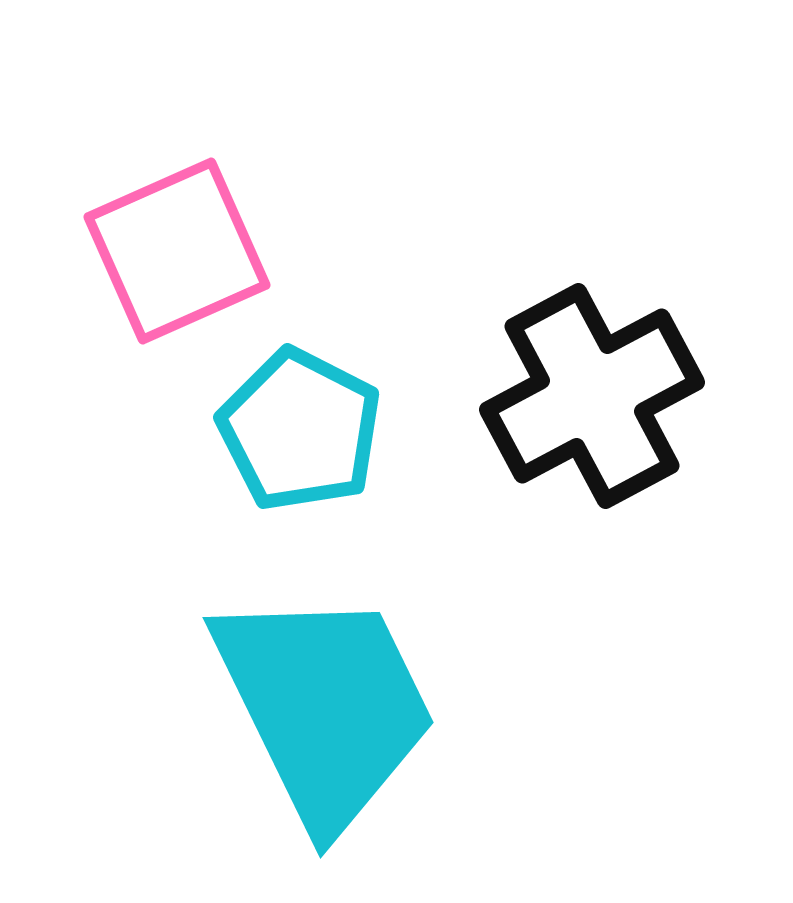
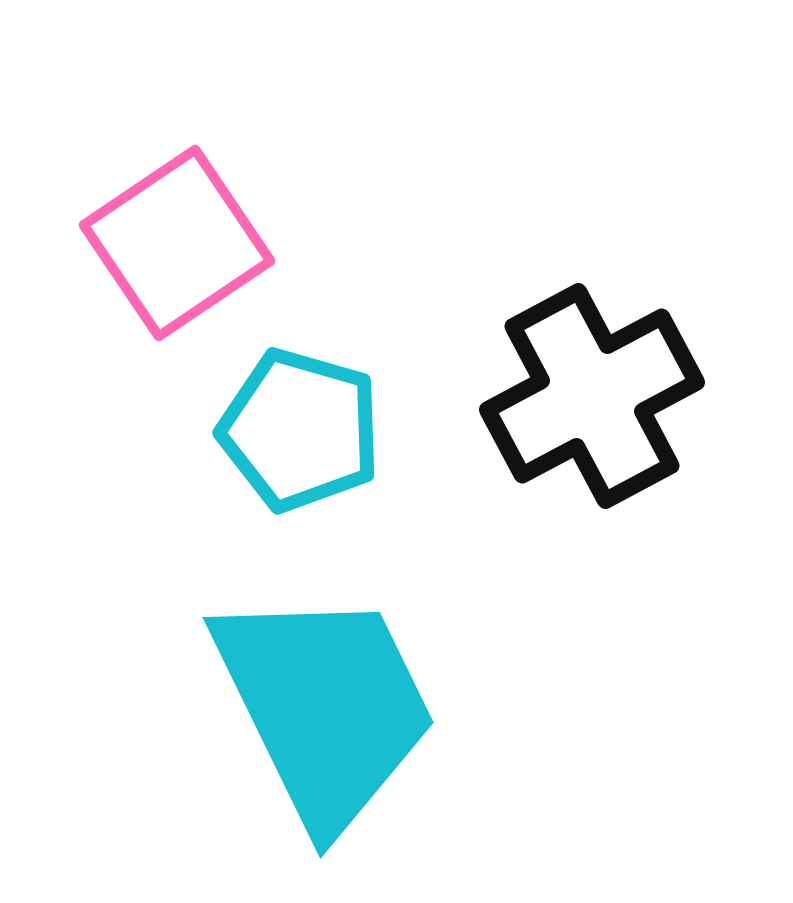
pink square: moved 8 px up; rotated 10 degrees counterclockwise
cyan pentagon: rotated 11 degrees counterclockwise
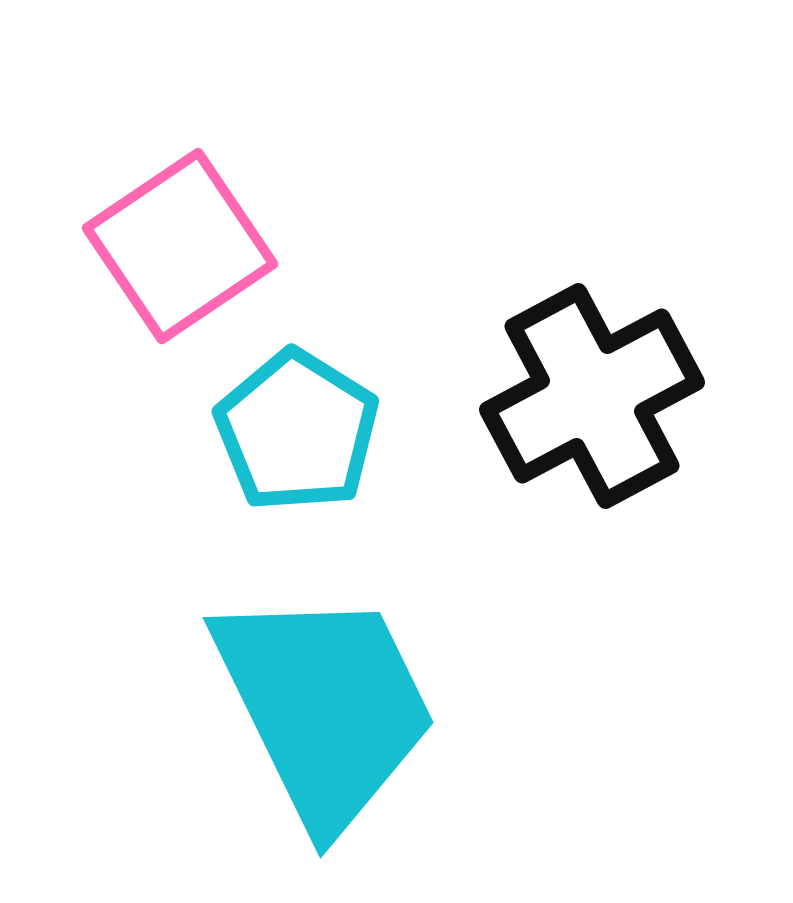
pink square: moved 3 px right, 3 px down
cyan pentagon: moved 3 px left, 1 px down; rotated 16 degrees clockwise
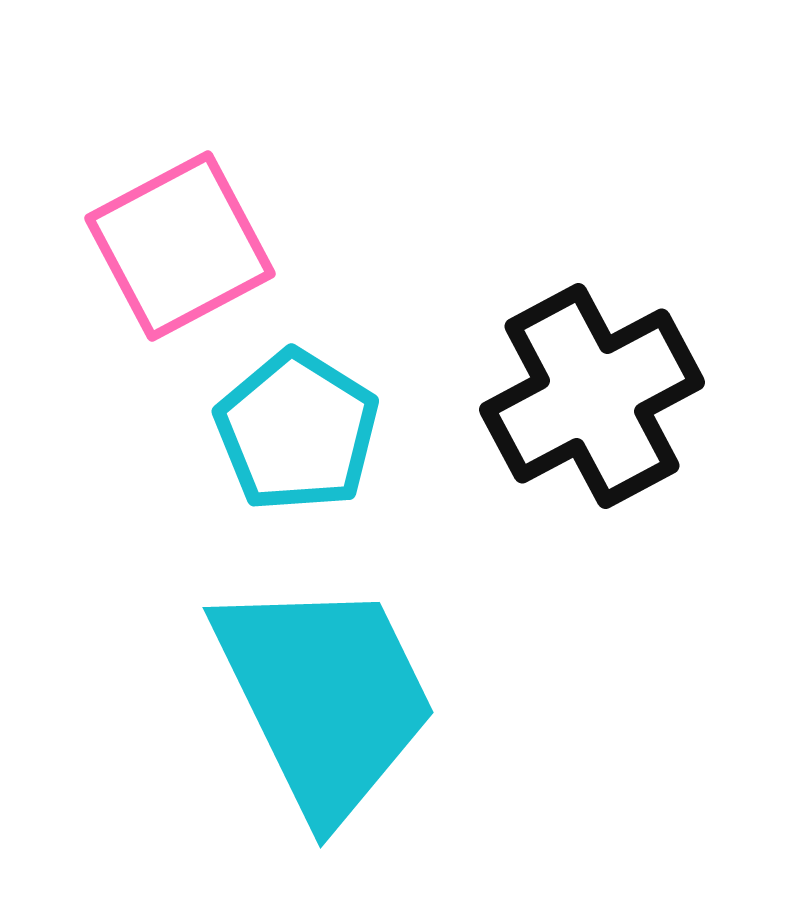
pink square: rotated 6 degrees clockwise
cyan trapezoid: moved 10 px up
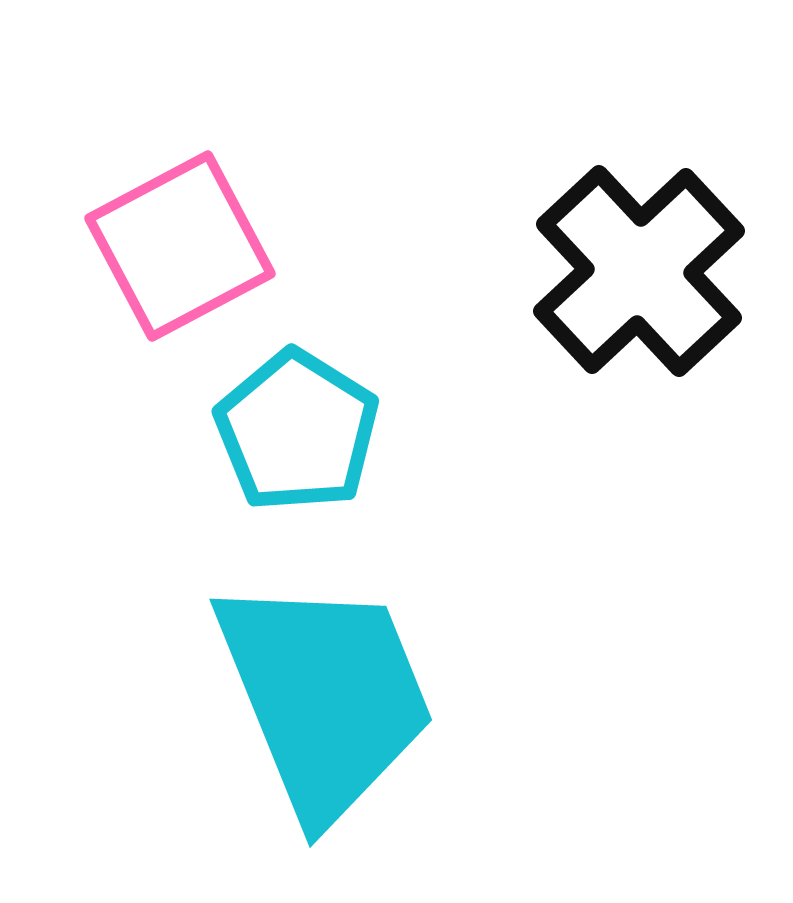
black cross: moved 47 px right, 125 px up; rotated 15 degrees counterclockwise
cyan trapezoid: rotated 4 degrees clockwise
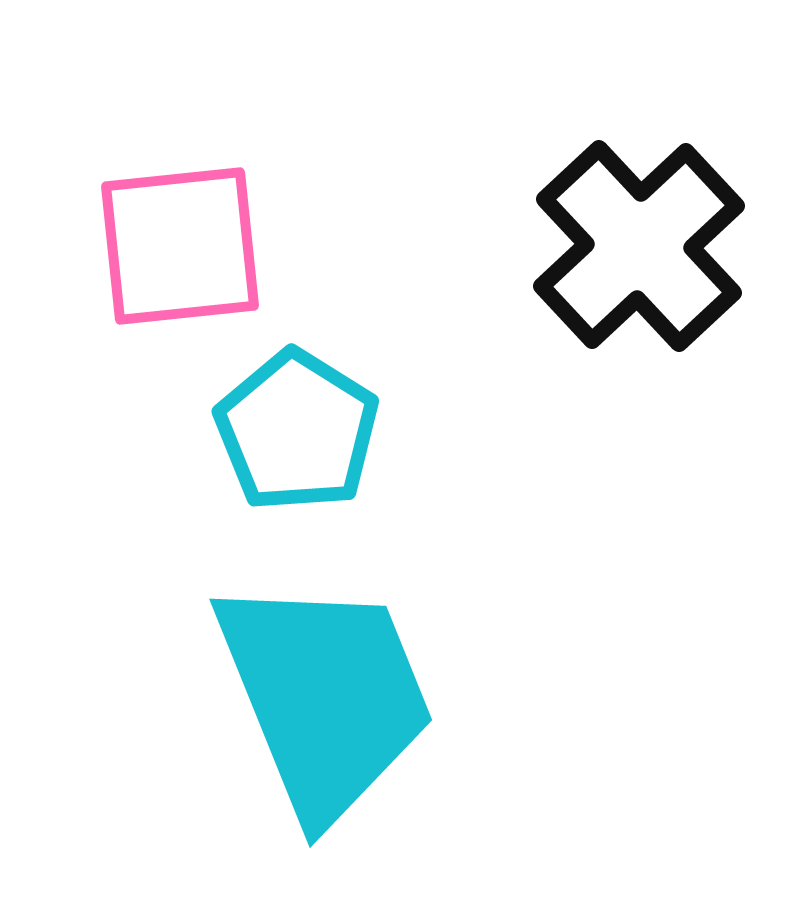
pink square: rotated 22 degrees clockwise
black cross: moved 25 px up
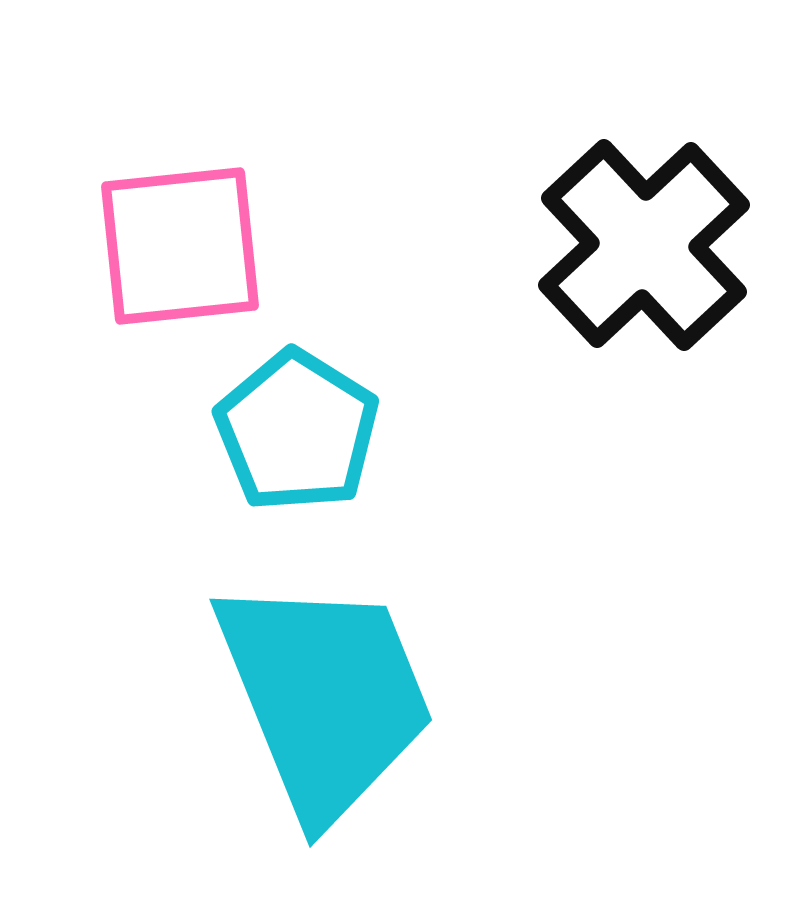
black cross: moved 5 px right, 1 px up
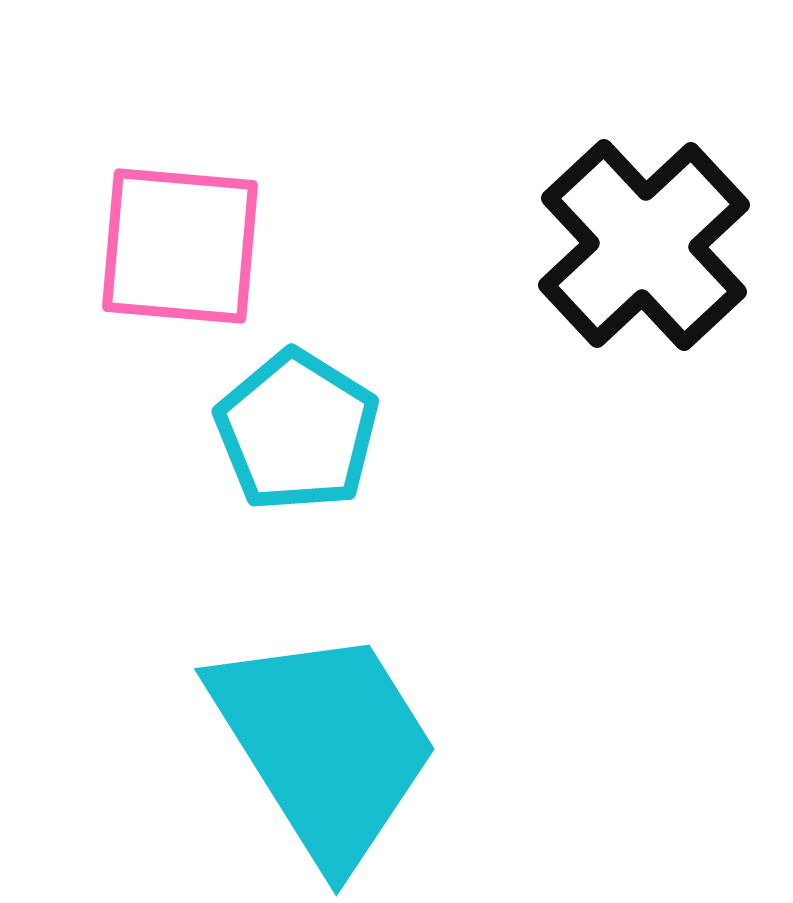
pink square: rotated 11 degrees clockwise
cyan trapezoid: moved 48 px down; rotated 10 degrees counterclockwise
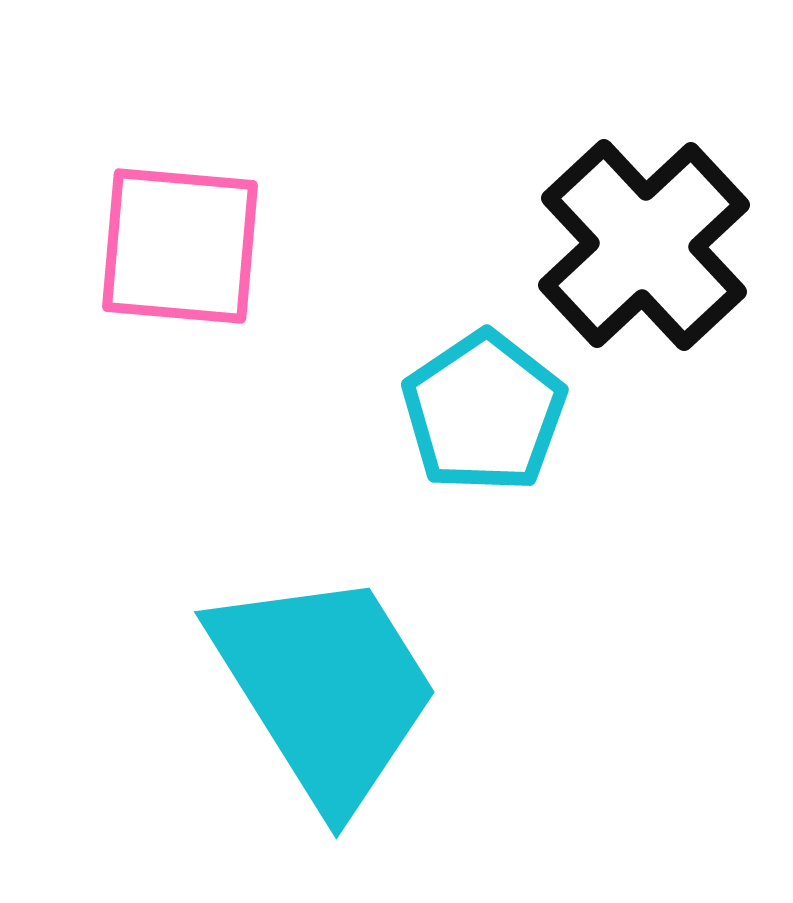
cyan pentagon: moved 187 px right, 19 px up; rotated 6 degrees clockwise
cyan trapezoid: moved 57 px up
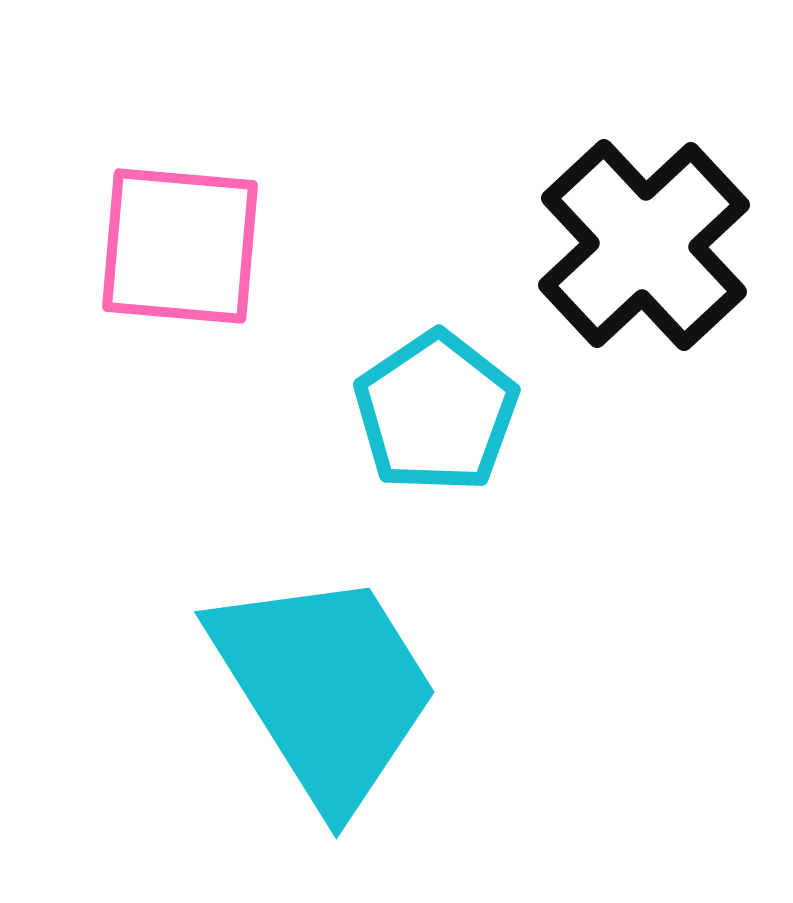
cyan pentagon: moved 48 px left
